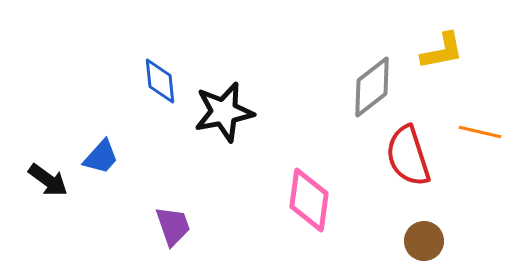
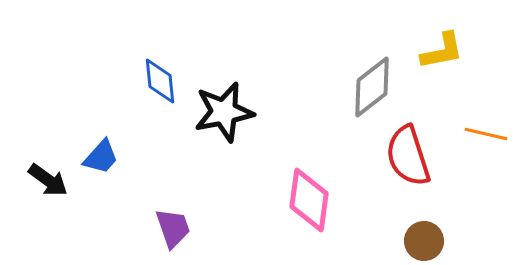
orange line: moved 6 px right, 2 px down
purple trapezoid: moved 2 px down
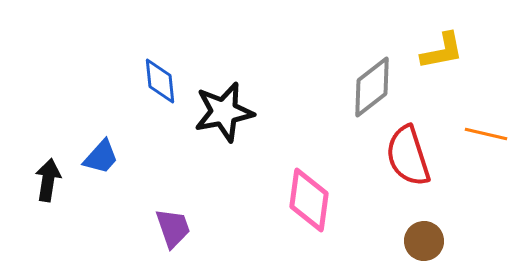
black arrow: rotated 117 degrees counterclockwise
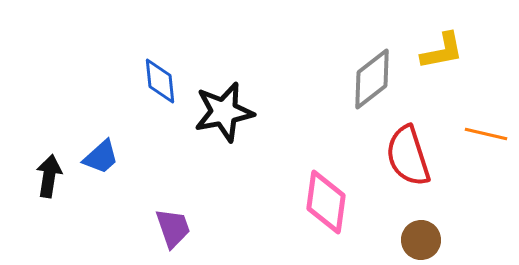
gray diamond: moved 8 px up
blue trapezoid: rotated 6 degrees clockwise
black arrow: moved 1 px right, 4 px up
pink diamond: moved 17 px right, 2 px down
brown circle: moved 3 px left, 1 px up
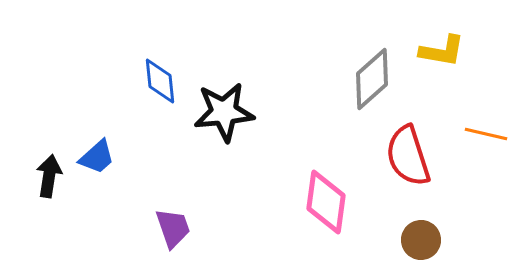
yellow L-shape: rotated 21 degrees clockwise
gray diamond: rotated 4 degrees counterclockwise
black star: rotated 6 degrees clockwise
blue trapezoid: moved 4 px left
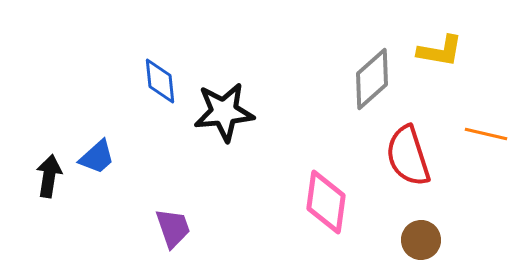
yellow L-shape: moved 2 px left
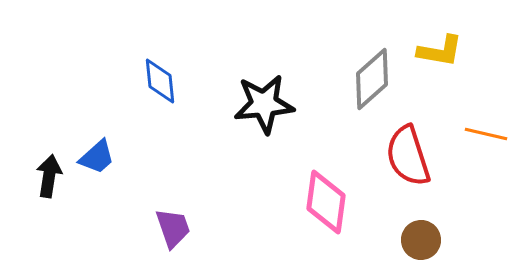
black star: moved 40 px right, 8 px up
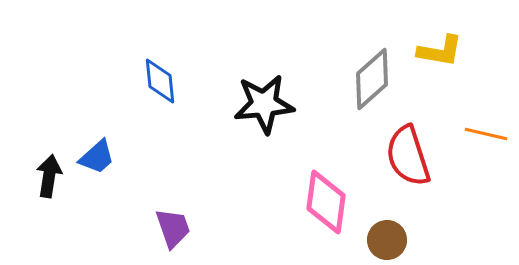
brown circle: moved 34 px left
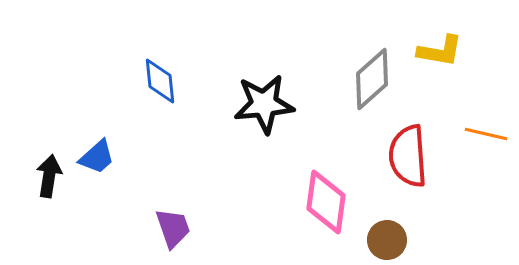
red semicircle: rotated 14 degrees clockwise
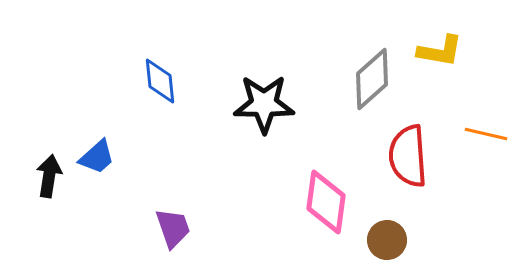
black star: rotated 6 degrees clockwise
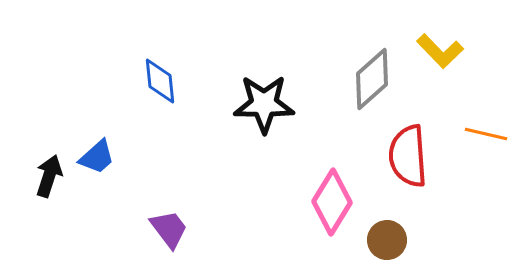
yellow L-shape: rotated 36 degrees clockwise
black arrow: rotated 9 degrees clockwise
pink diamond: moved 6 px right; rotated 24 degrees clockwise
purple trapezoid: moved 4 px left, 1 px down; rotated 18 degrees counterclockwise
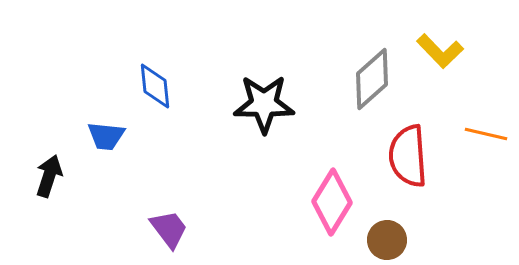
blue diamond: moved 5 px left, 5 px down
blue trapezoid: moved 9 px right, 21 px up; rotated 48 degrees clockwise
